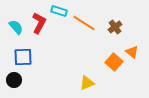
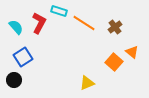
blue square: rotated 30 degrees counterclockwise
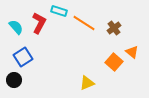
brown cross: moved 1 px left, 1 px down
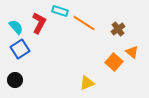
cyan rectangle: moved 1 px right
brown cross: moved 4 px right, 1 px down
blue square: moved 3 px left, 8 px up
black circle: moved 1 px right
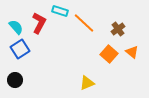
orange line: rotated 10 degrees clockwise
orange square: moved 5 px left, 8 px up
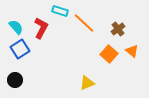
red L-shape: moved 2 px right, 5 px down
orange triangle: moved 1 px up
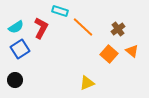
orange line: moved 1 px left, 4 px down
cyan semicircle: rotated 98 degrees clockwise
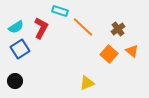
black circle: moved 1 px down
